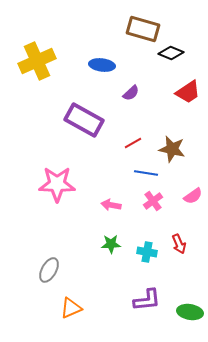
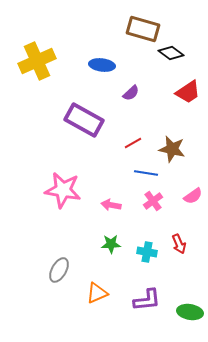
black diamond: rotated 15 degrees clockwise
pink star: moved 6 px right, 6 px down; rotated 9 degrees clockwise
gray ellipse: moved 10 px right
orange triangle: moved 26 px right, 15 px up
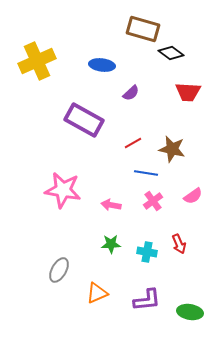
red trapezoid: rotated 36 degrees clockwise
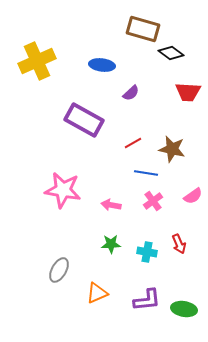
green ellipse: moved 6 px left, 3 px up
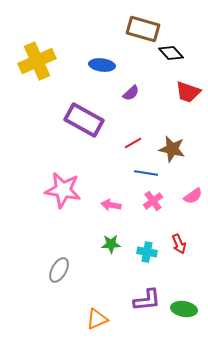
black diamond: rotated 10 degrees clockwise
red trapezoid: rotated 16 degrees clockwise
orange triangle: moved 26 px down
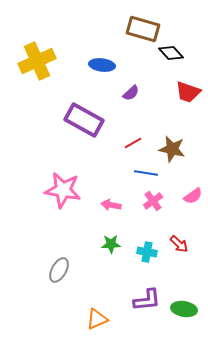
red arrow: rotated 24 degrees counterclockwise
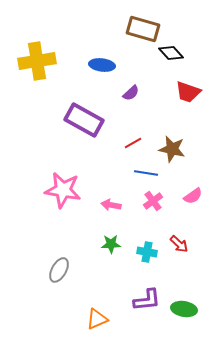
yellow cross: rotated 15 degrees clockwise
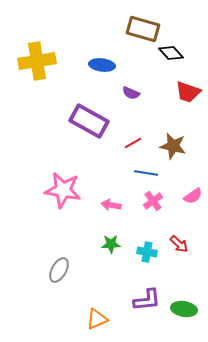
purple semicircle: rotated 66 degrees clockwise
purple rectangle: moved 5 px right, 1 px down
brown star: moved 1 px right, 3 px up
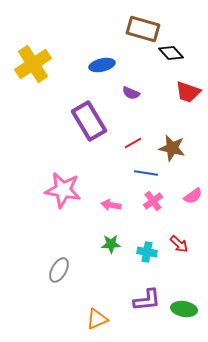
yellow cross: moved 4 px left, 3 px down; rotated 24 degrees counterclockwise
blue ellipse: rotated 20 degrees counterclockwise
purple rectangle: rotated 30 degrees clockwise
brown star: moved 1 px left, 2 px down
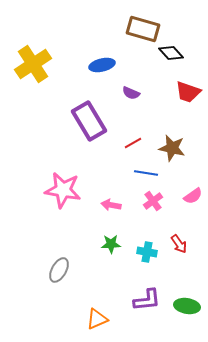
red arrow: rotated 12 degrees clockwise
green ellipse: moved 3 px right, 3 px up
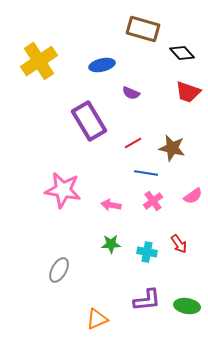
black diamond: moved 11 px right
yellow cross: moved 6 px right, 3 px up
